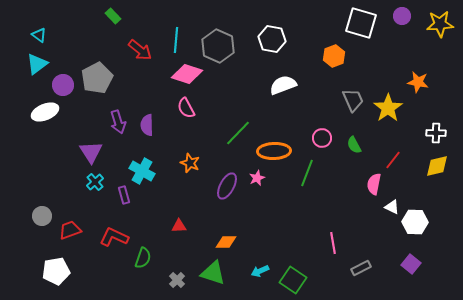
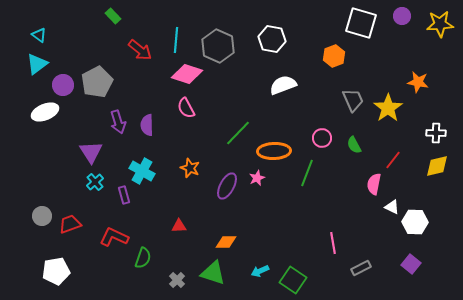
gray pentagon at (97, 78): moved 4 px down
orange star at (190, 163): moved 5 px down
red trapezoid at (70, 230): moved 6 px up
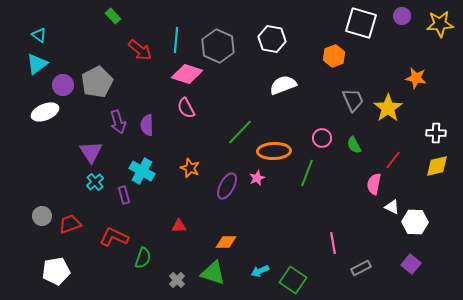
orange star at (418, 82): moved 2 px left, 4 px up
green line at (238, 133): moved 2 px right, 1 px up
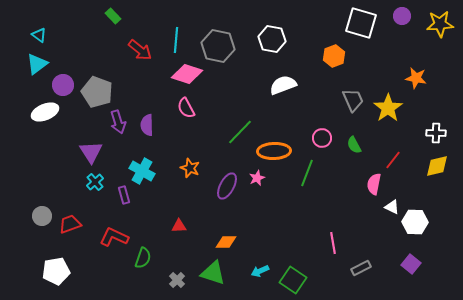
gray hexagon at (218, 46): rotated 12 degrees counterclockwise
gray pentagon at (97, 82): moved 10 px down; rotated 24 degrees counterclockwise
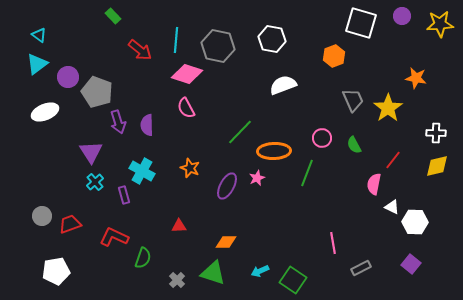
purple circle at (63, 85): moved 5 px right, 8 px up
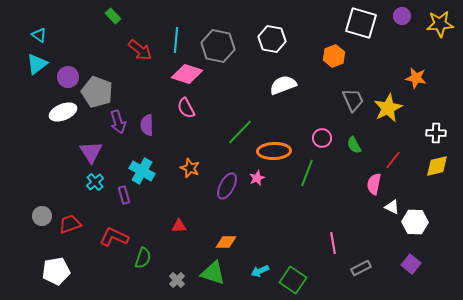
yellow star at (388, 108): rotated 8 degrees clockwise
white ellipse at (45, 112): moved 18 px right
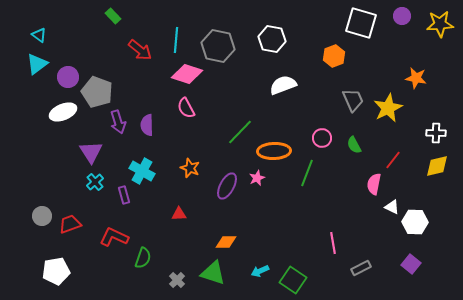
red triangle at (179, 226): moved 12 px up
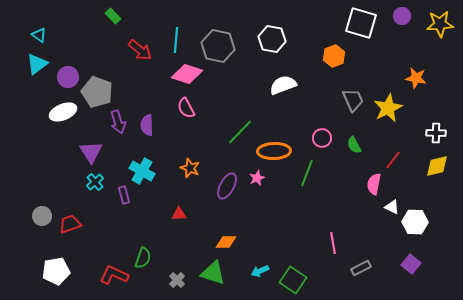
red L-shape at (114, 237): moved 38 px down
